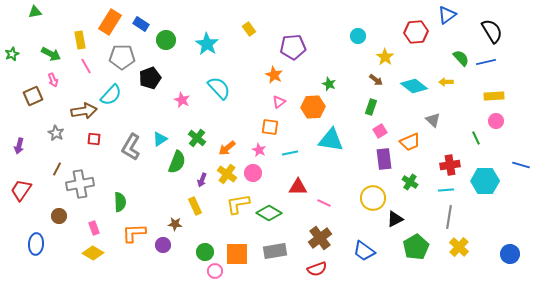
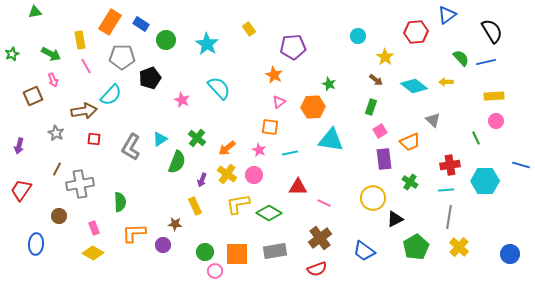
pink circle at (253, 173): moved 1 px right, 2 px down
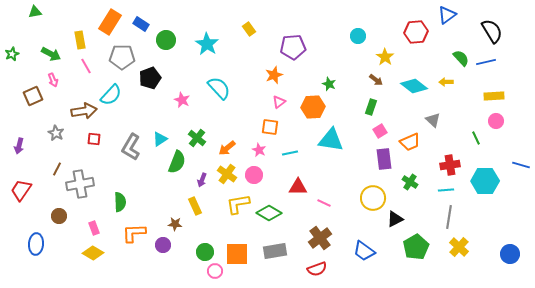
orange star at (274, 75): rotated 24 degrees clockwise
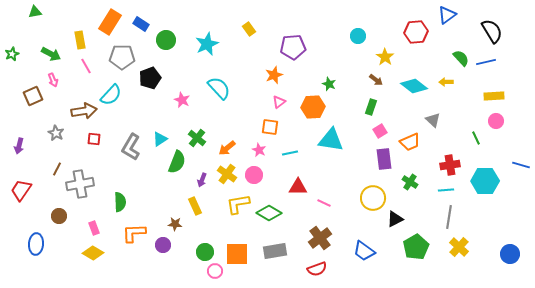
cyan star at (207, 44): rotated 15 degrees clockwise
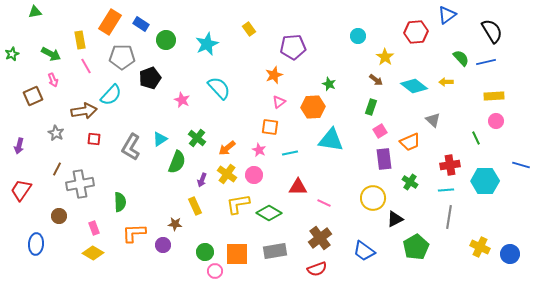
yellow cross at (459, 247): moved 21 px right; rotated 18 degrees counterclockwise
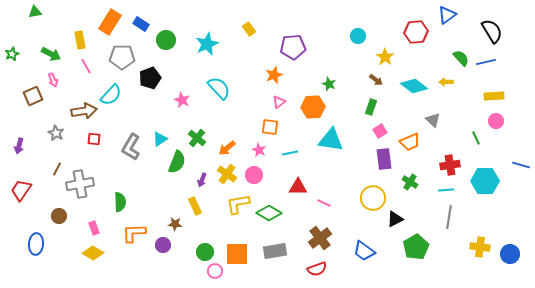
yellow cross at (480, 247): rotated 18 degrees counterclockwise
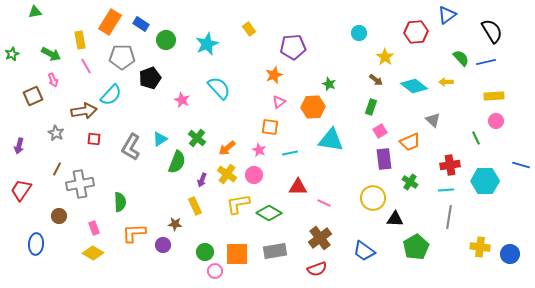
cyan circle at (358, 36): moved 1 px right, 3 px up
black triangle at (395, 219): rotated 30 degrees clockwise
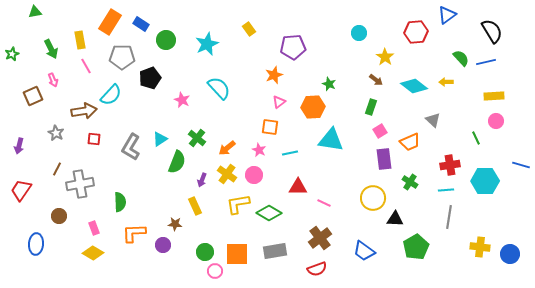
green arrow at (51, 54): moved 5 px up; rotated 36 degrees clockwise
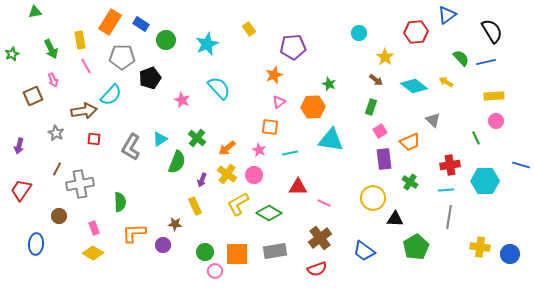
yellow arrow at (446, 82): rotated 32 degrees clockwise
yellow L-shape at (238, 204): rotated 20 degrees counterclockwise
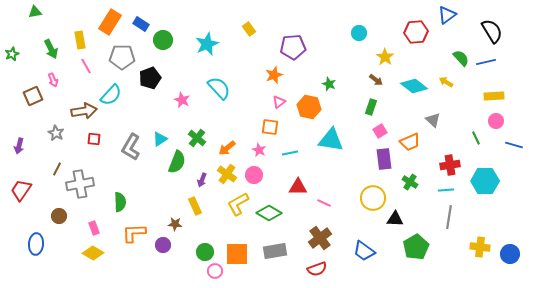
green circle at (166, 40): moved 3 px left
orange hexagon at (313, 107): moved 4 px left; rotated 15 degrees clockwise
blue line at (521, 165): moved 7 px left, 20 px up
